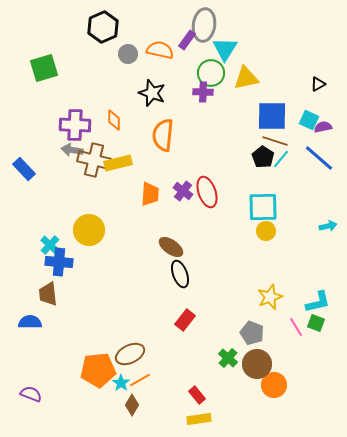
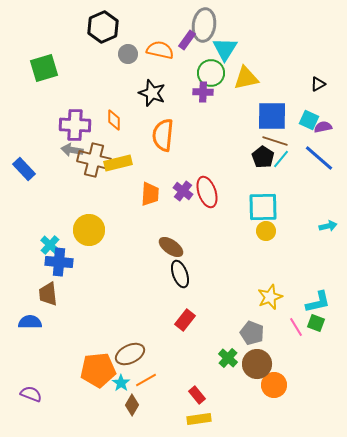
orange line at (140, 380): moved 6 px right
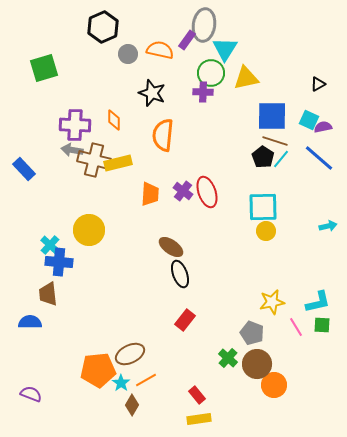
yellow star at (270, 297): moved 2 px right, 5 px down; rotated 10 degrees clockwise
green square at (316, 323): moved 6 px right, 2 px down; rotated 18 degrees counterclockwise
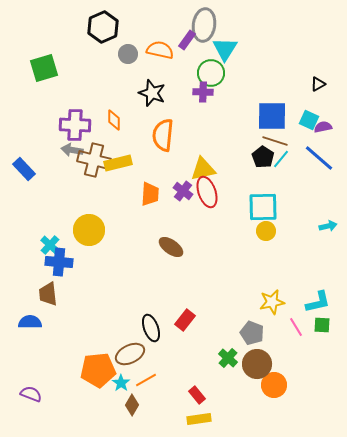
yellow triangle at (246, 78): moved 43 px left, 91 px down
black ellipse at (180, 274): moved 29 px left, 54 px down
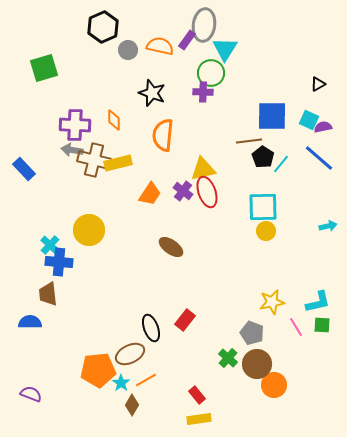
orange semicircle at (160, 50): moved 4 px up
gray circle at (128, 54): moved 4 px up
brown line at (275, 141): moved 26 px left; rotated 25 degrees counterclockwise
cyan line at (281, 159): moved 5 px down
orange trapezoid at (150, 194): rotated 30 degrees clockwise
